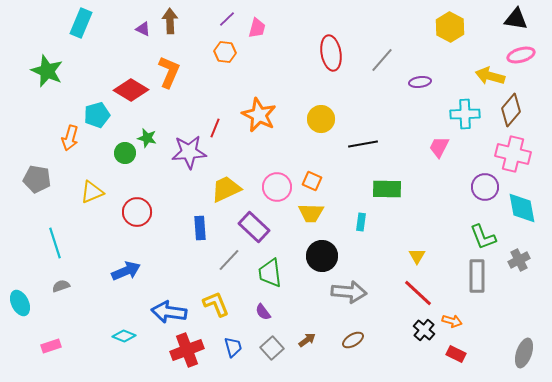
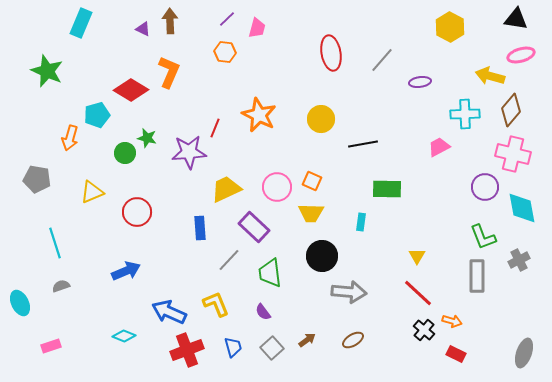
pink trapezoid at (439, 147): rotated 35 degrees clockwise
blue arrow at (169, 312): rotated 16 degrees clockwise
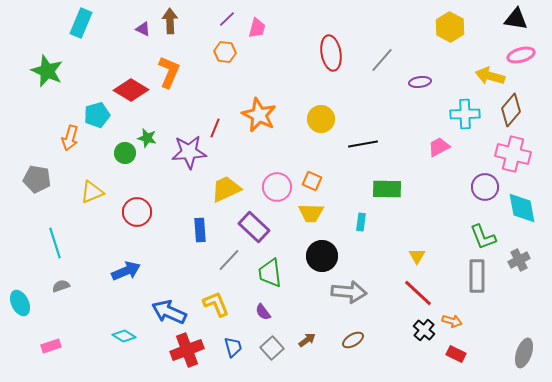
blue rectangle at (200, 228): moved 2 px down
cyan diamond at (124, 336): rotated 10 degrees clockwise
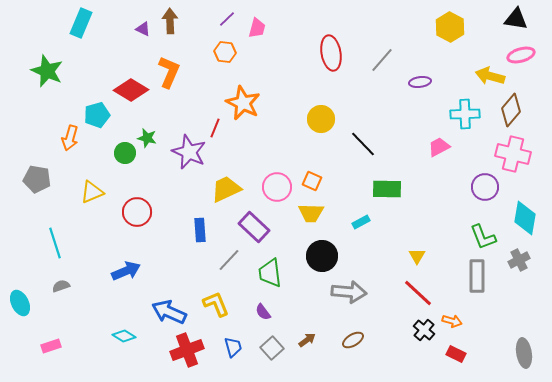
orange star at (259, 115): moved 16 px left, 12 px up
black line at (363, 144): rotated 56 degrees clockwise
purple star at (189, 152): rotated 28 degrees clockwise
cyan diamond at (522, 208): moved 3 px right, 10 px down; rotated 20 degrees clockwise
cyan rectangle at (361, 222): rotated 54 degrees clockwise
gray ellipse at (524, 353): rotated 28 degrees counterclockwise
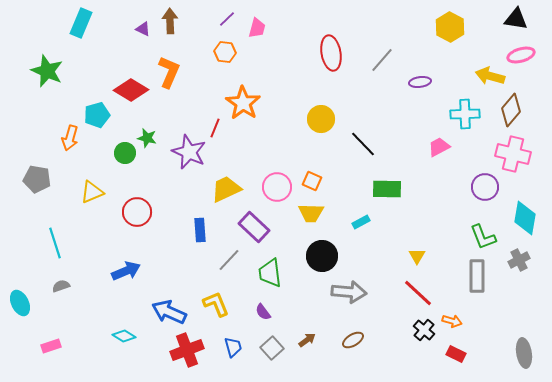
orange star at (243, 103): rotated 8 degrees clockwise
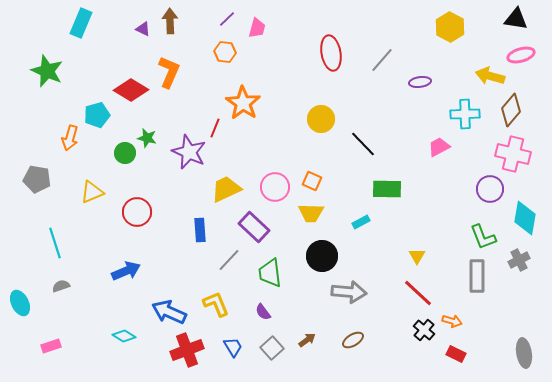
pink circle at (277, 187): moved 2 px left
purple circle at (485, 187): moved 5 px right, 2 px down
blue trapezoid at (233, 347): rotated 15 degrees counterclockwise
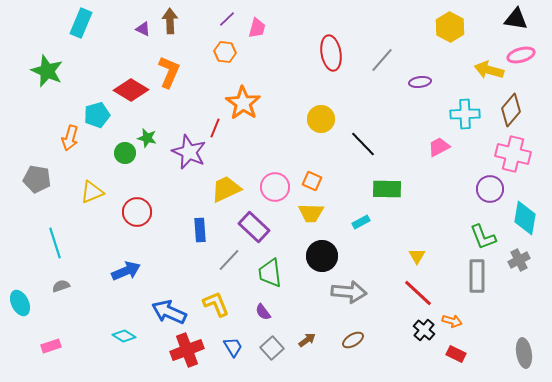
yellow arrow at (490, 76): moved 1 px left, 6 px up
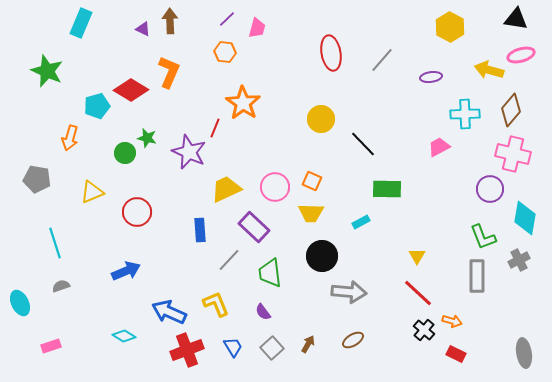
purple ellipse at (420, 82): moved 11 px right, 5 px up
cyan pentagon at (97, 115): moved 9 px up
brown arrow at (307, 340): moved 1 px right, 4 px down; rotated 24 degrees counterclockwise
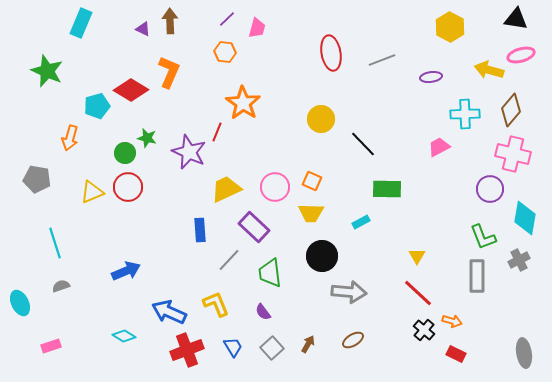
gray line at (382, 60): rotated 28 degrees clockwise
red line at (215, 128): moved 2 px right, 4 px down
red circle at (137, 212): moved 9 px left, 25 px up
